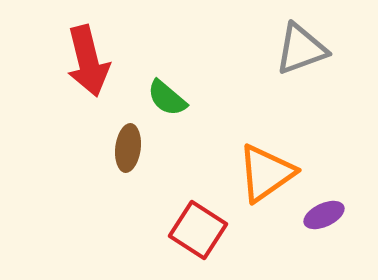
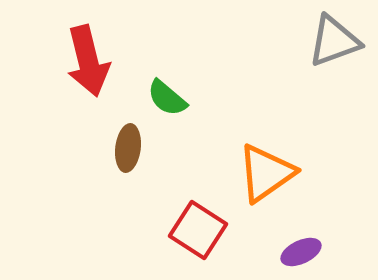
gray triangle: moved 33 px right, 8 px up
purple ellipse: moved 23 px left, 37 px down
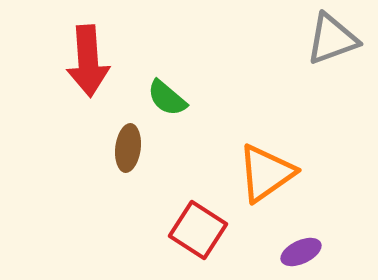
gray triangle: moved 2 px left, 2 px up
red arrow: rotated 10 degrees clockwise
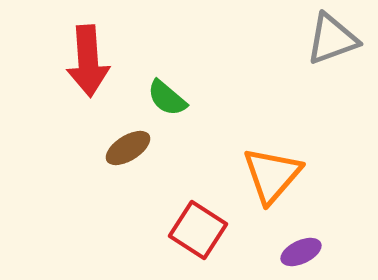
brown ellipse: rotated 51 degrees clockwise
orange triangle: moved 6 px right, 2 px down; rotated 14 degrees counterclockwise
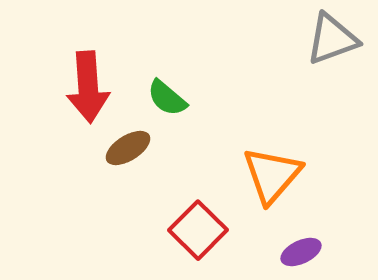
red arrow: moved 26 px down
red square: rotated 12 degrees clockwise
